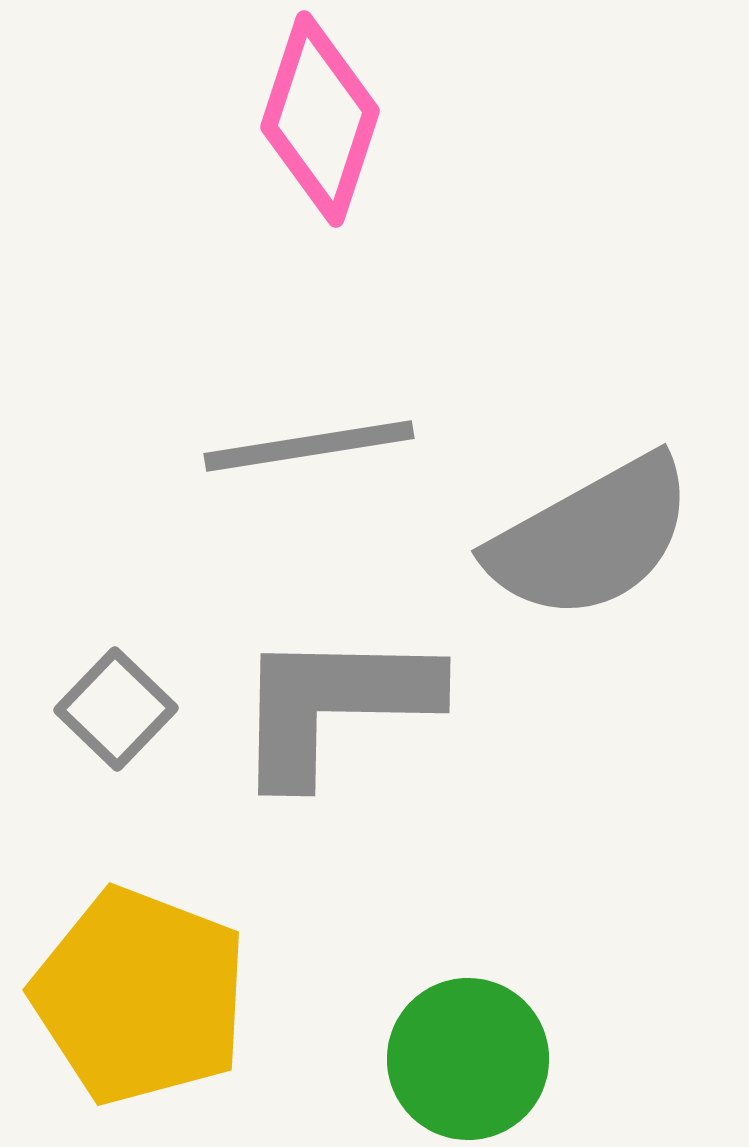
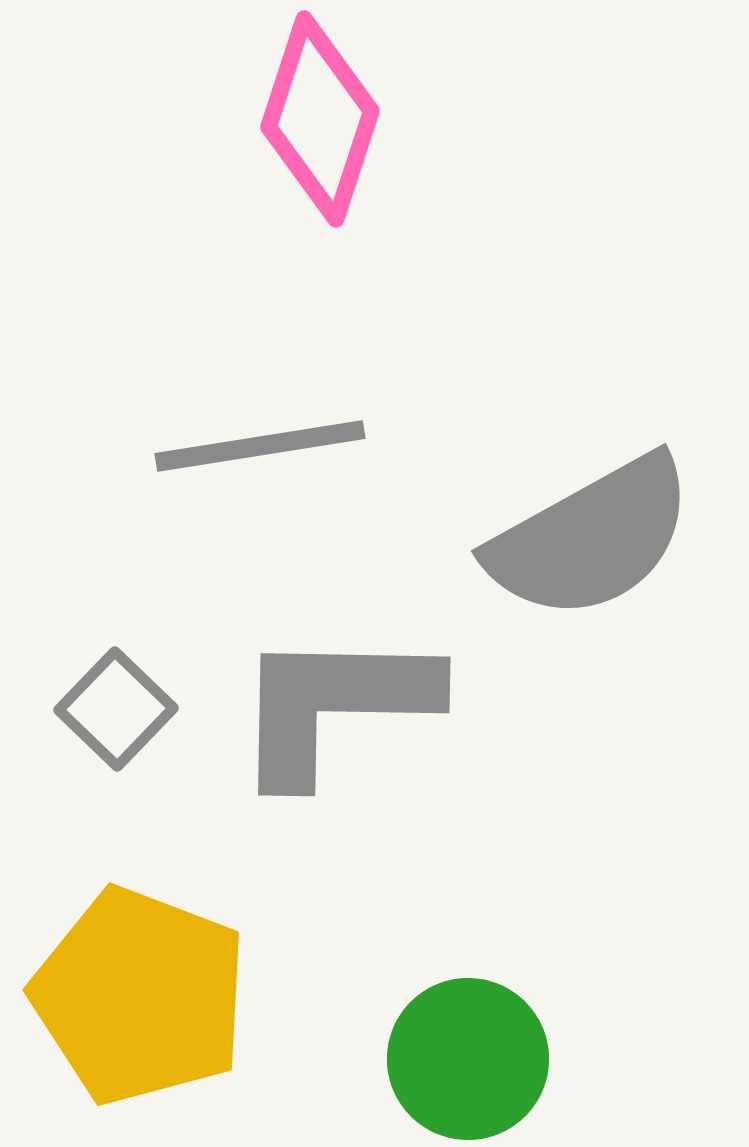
gray line: moved 49 px left
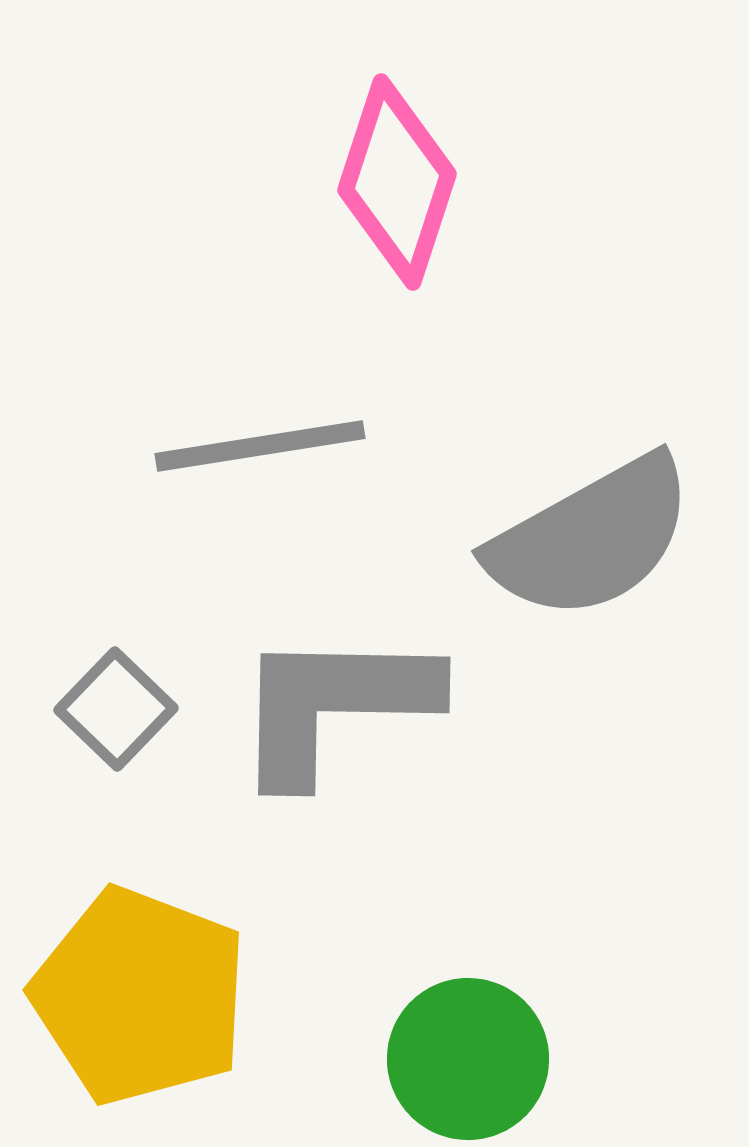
pink diamond: moved 77 px right, 63 px down
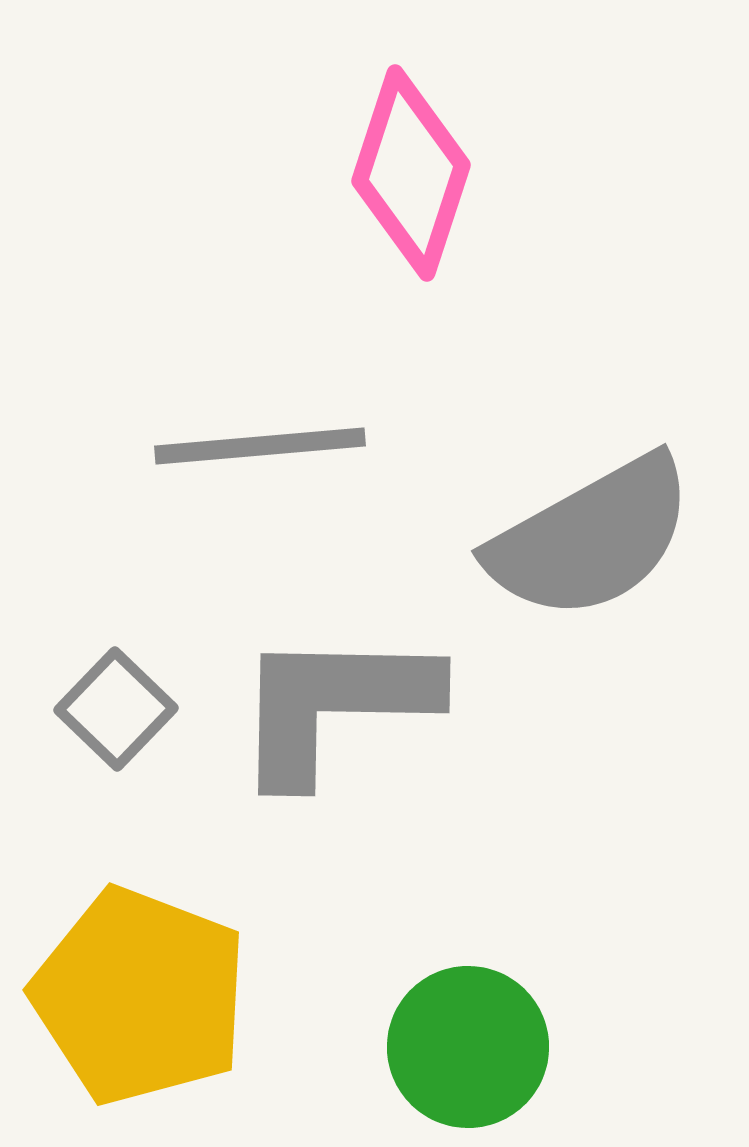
pink diamond: moved 14 px right, 9 px up
gray line: rotated 4 degrees clockwise
green circle: moved 12 px up
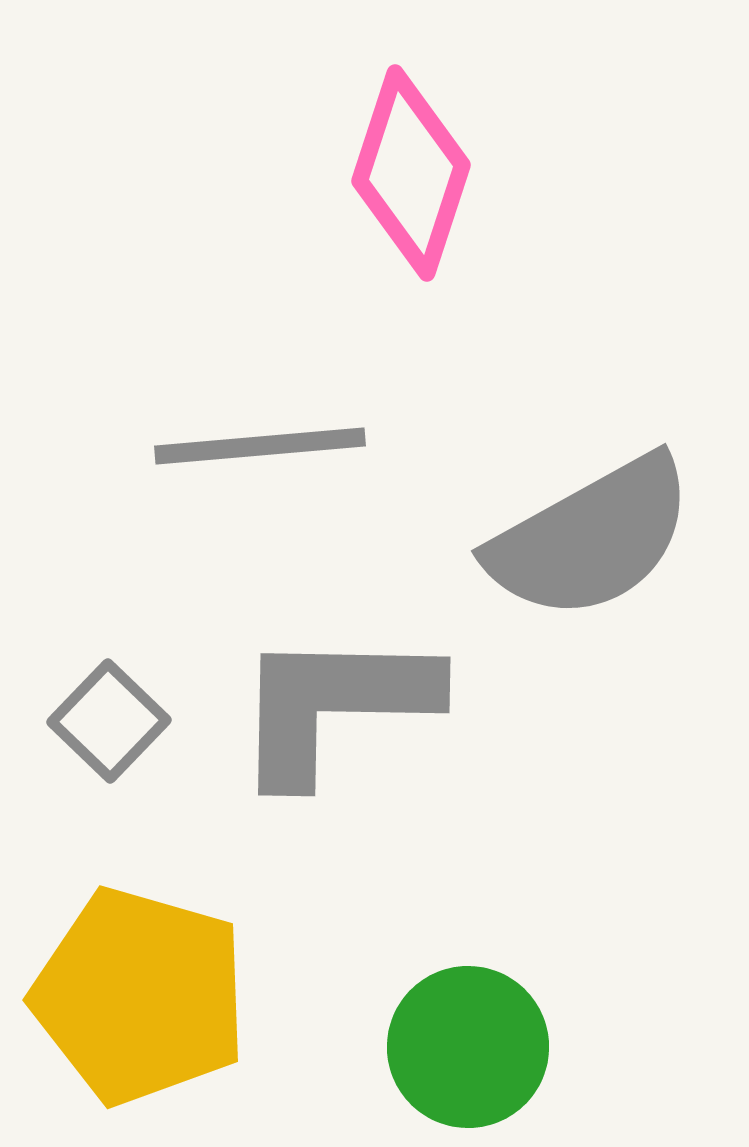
gray square: moved 7 px left, 12 px down
yellow pentagon: rotated 5 degrees counterclockwise
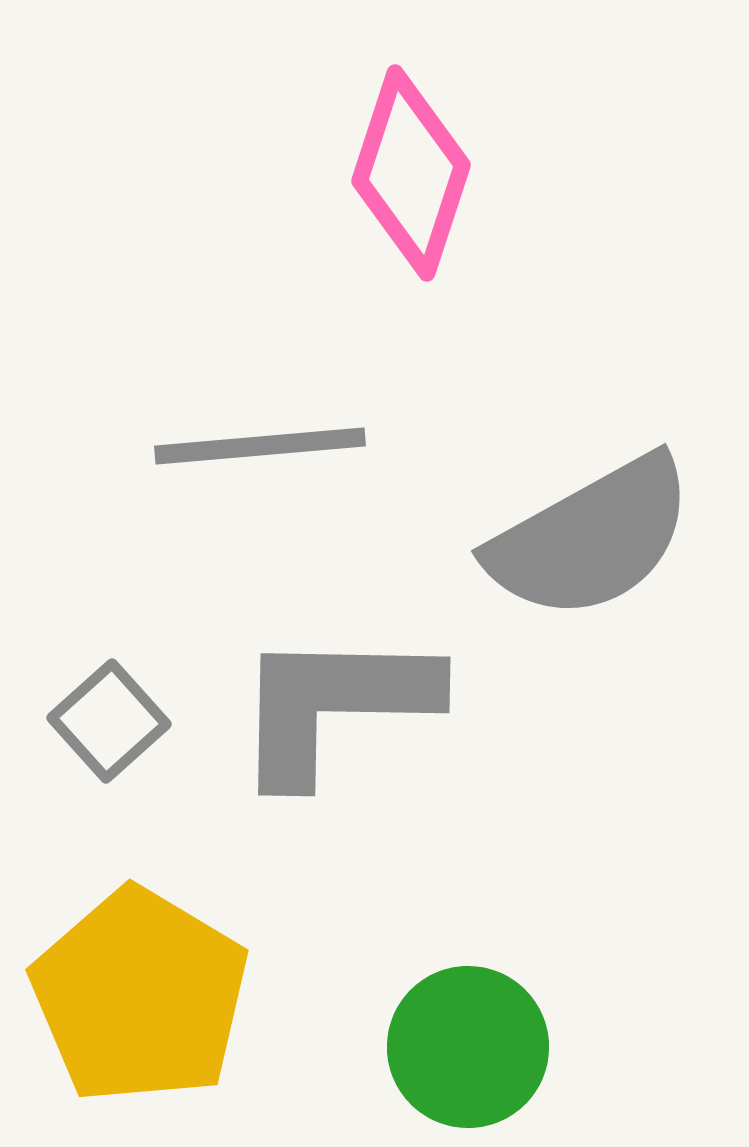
gray square: rotated 4 degrees clockwise
yellow pentagon: rotated 15 degrees clockwise
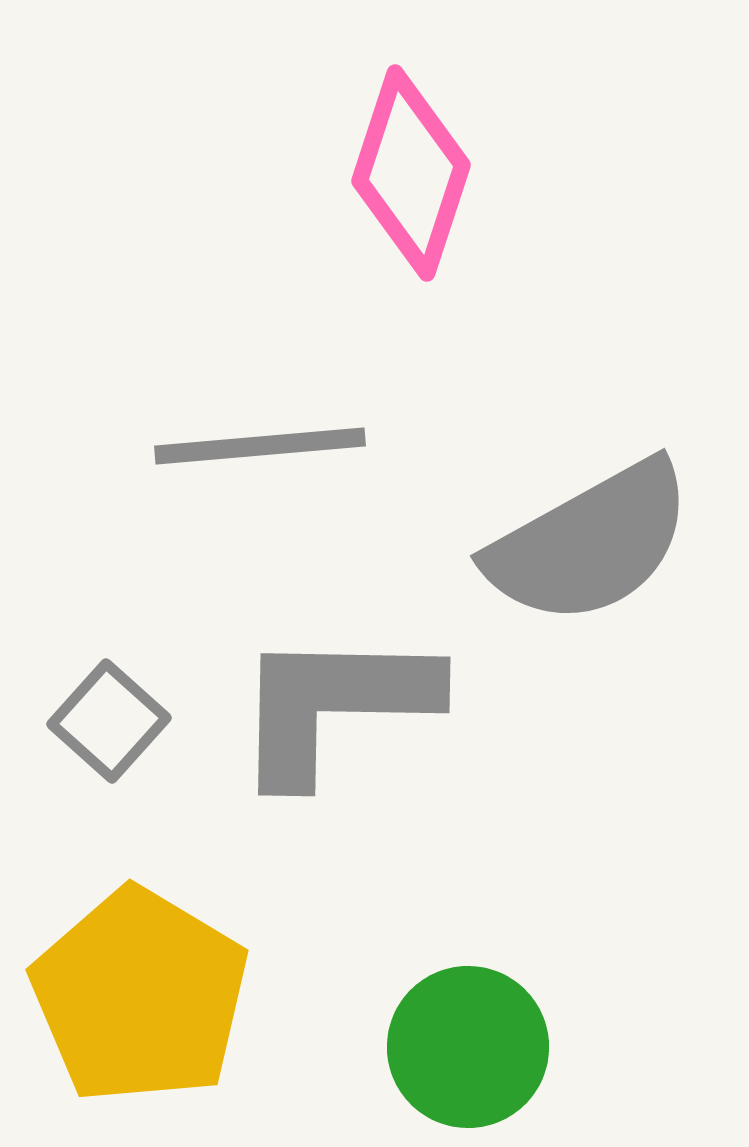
gray semicircle: moved 1 px left, 5 px down
gray square: rotated 6 degrees counterclockwise
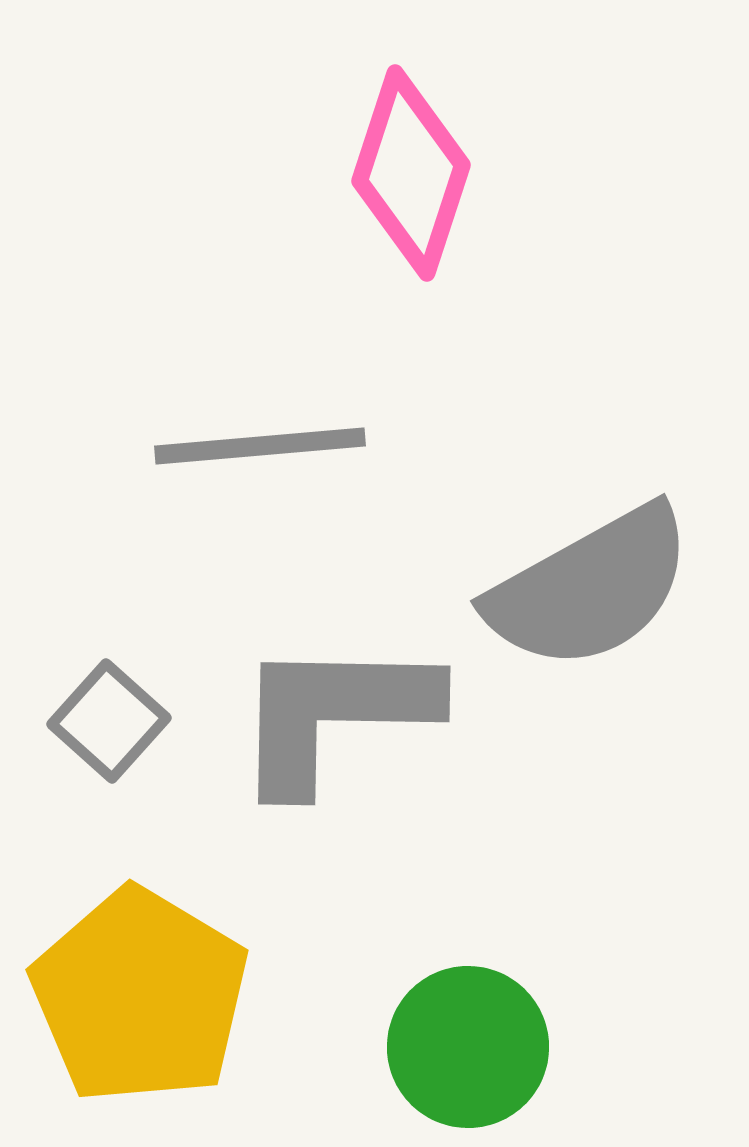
gray semicircle: moved 45 px down
gray L-shape: moved 9 px down
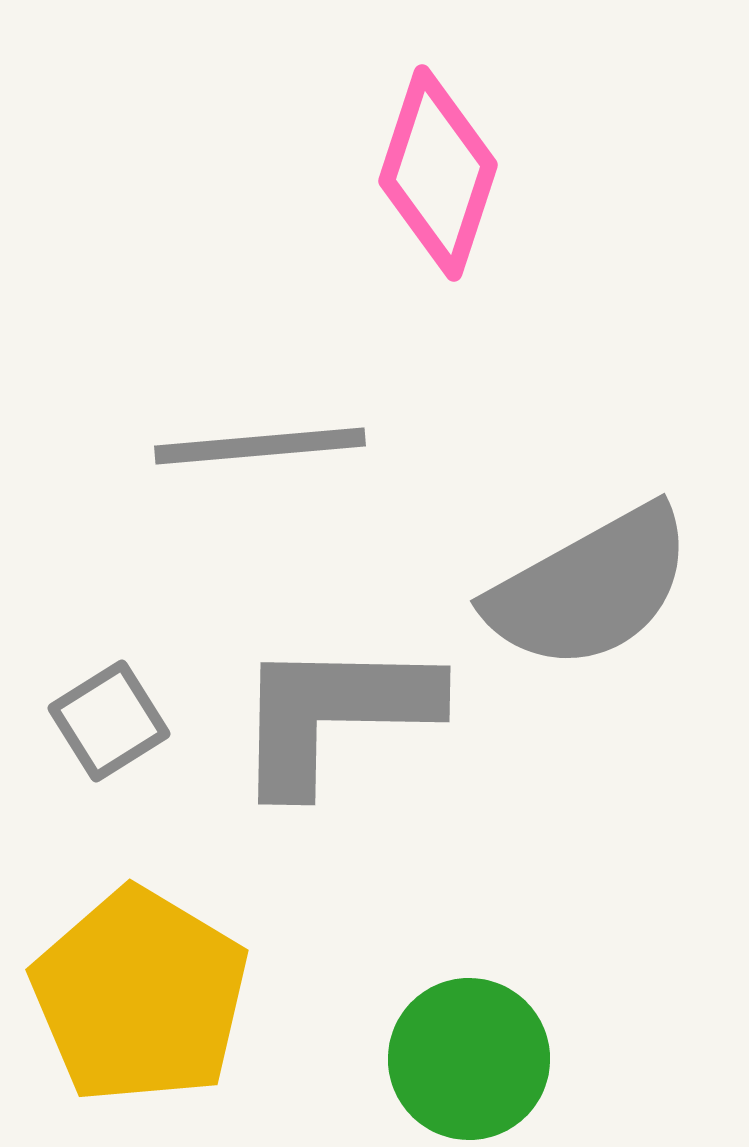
pink diamond: moved 27 px right
gray square: rotated 16 degrees clockwise
green circle: moved 1 px right, 12 px down
